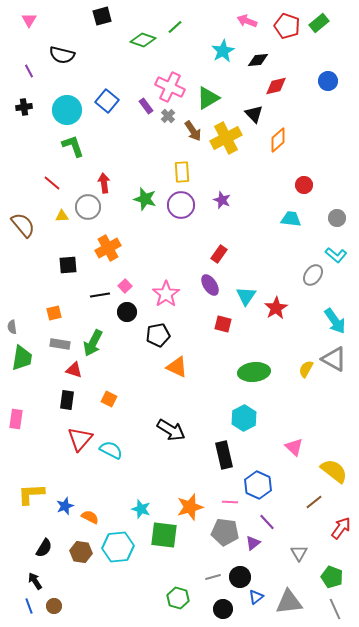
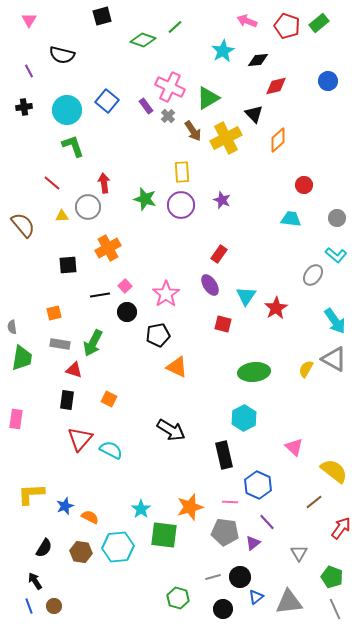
cyan star at (141, 509): rotated 18 degrees clockwise
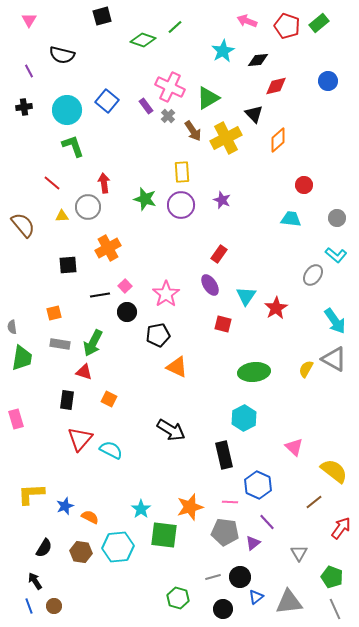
red triangle at (74, 370): moved 10 px right, 2 px down
pink rectangle at (16, 419): rotated 24 degrees counterclockwise
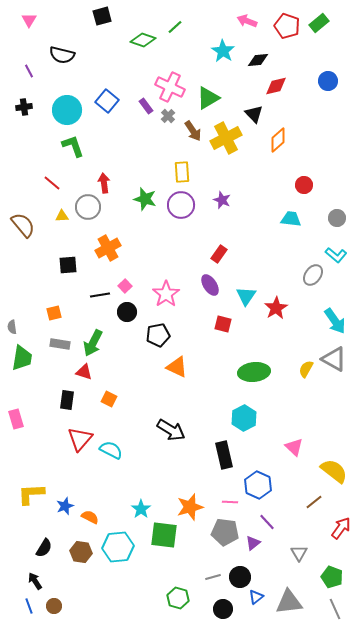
cyan star at (223, 51): rotated 10 degrees counterclockwise
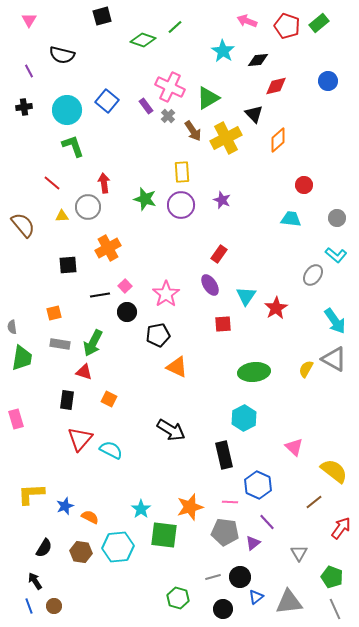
red square at (223, 324): rotated 18 degrees counterclockwise
